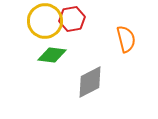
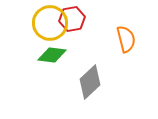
yellow circle: moved 5 px right, 2 px down
gray diamond: rotated 16 degrees counterclockwise
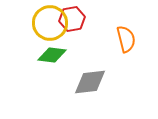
gray diamond: rotated 36 degrees clockwise
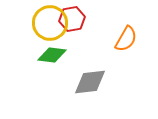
orange semicircle: rotated 44 degrees clockwise
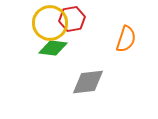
orange semicircle: rotated 12 degrees counterclockwise
green diamond: moved 1 px right, 7 px up
gray diamond: moved 2 px left
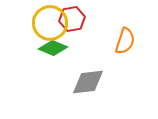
orange semicircle: moved 1 px left, 2 px down
green diamond: rotated 16 degrees clockwise
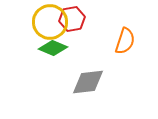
yellow circle: moved 1 px up
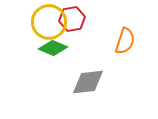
yellow circle: moved 1 px left
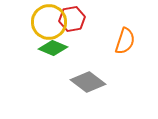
gray diamond: rotated 44 degrees clockwise
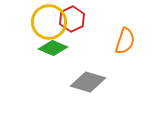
red hexagon: rotated 15 degrees counterclockwise
gray diamond: rotated 20 degrees counterclockwise
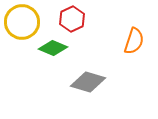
yellow circle: moved 27 px left
orange semicircle: moved 9 px right
